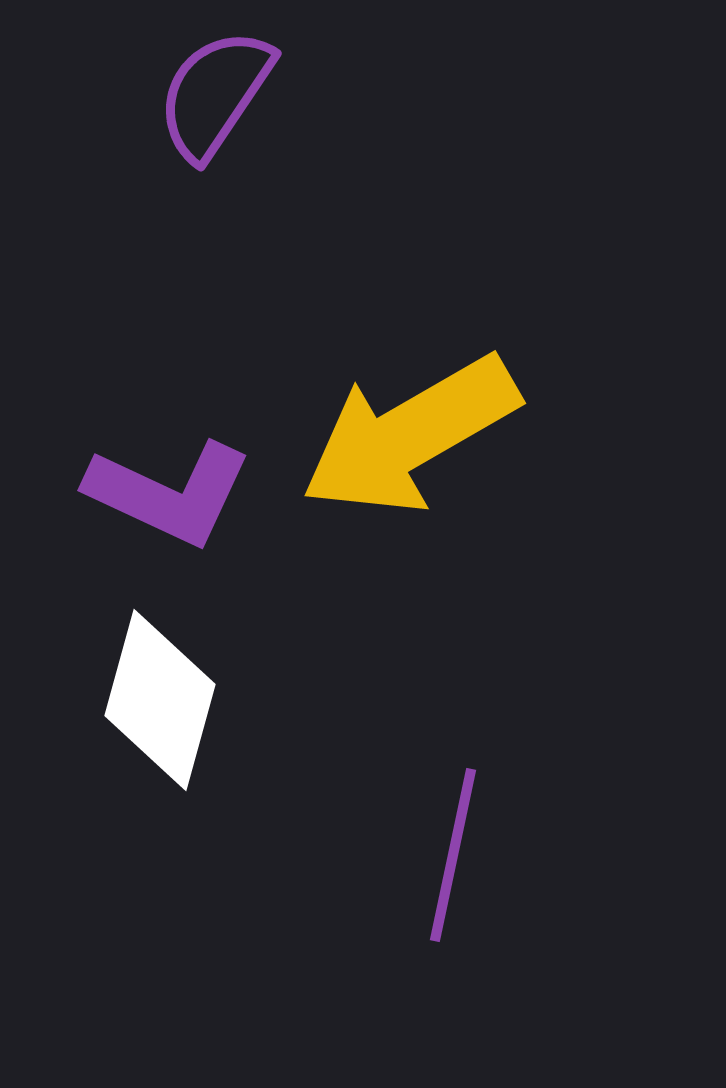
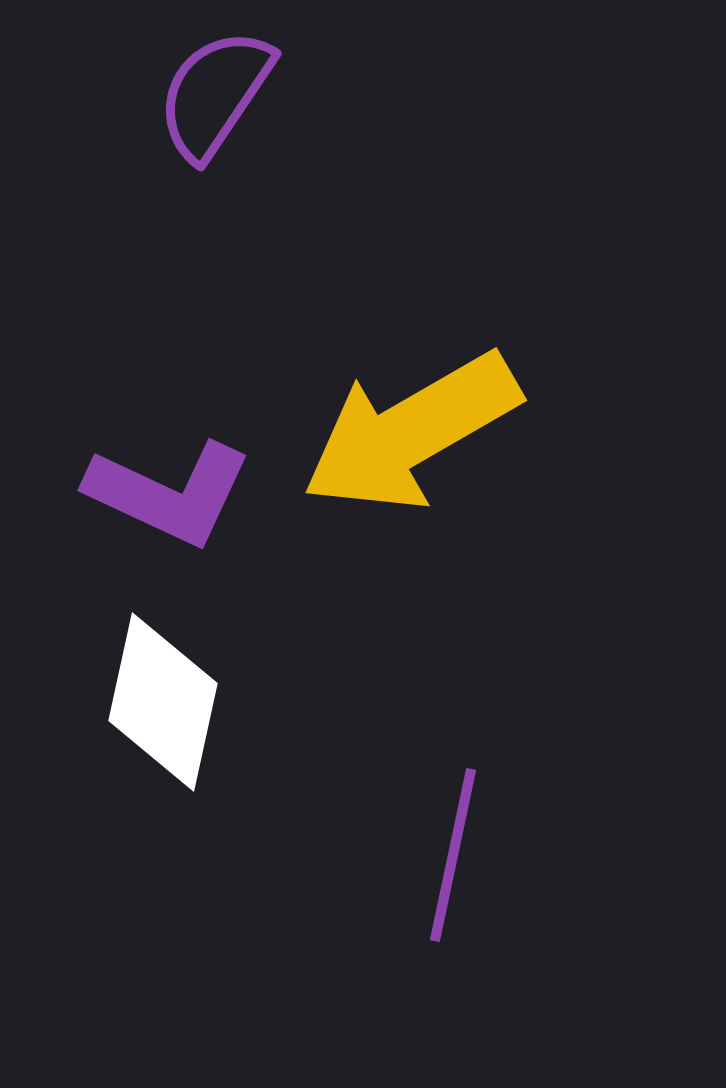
yellow arrow: moved 1 px right, 3 px up
white diamond: moved 3 px right, 2 px down; rotated 3 degrees counterclockwise
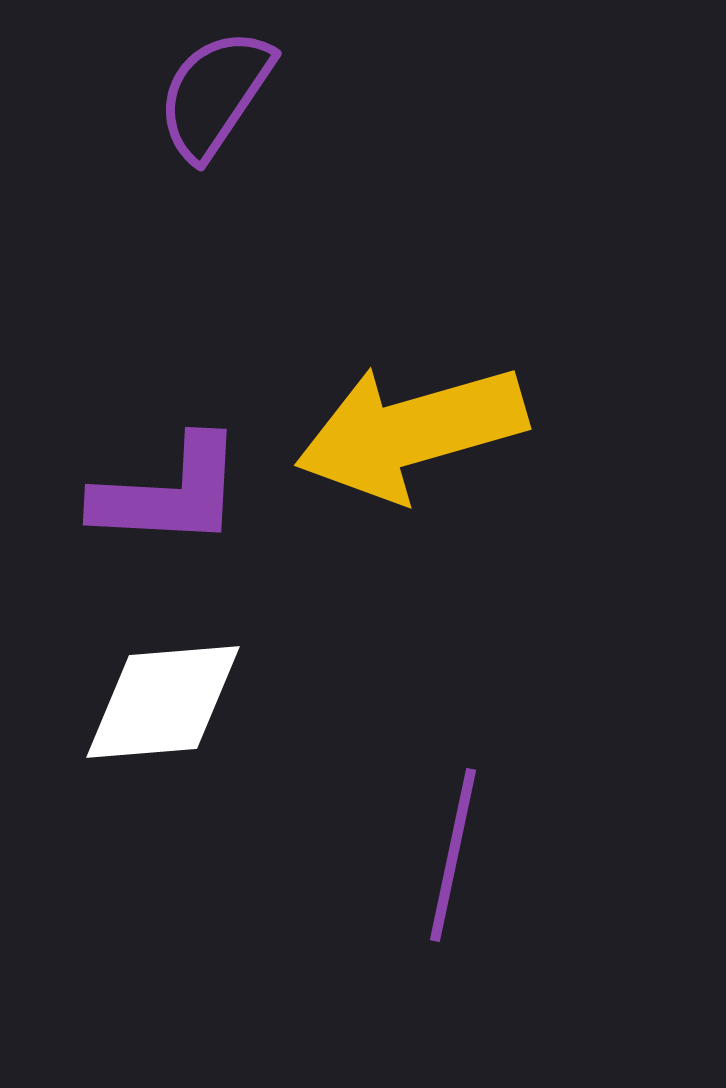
yellow arrow: rotated 14 degrees clockwise
purple L-shape: rotated 22 degrees counterclockwise
white diamond: rotated 73 degrees clockwise
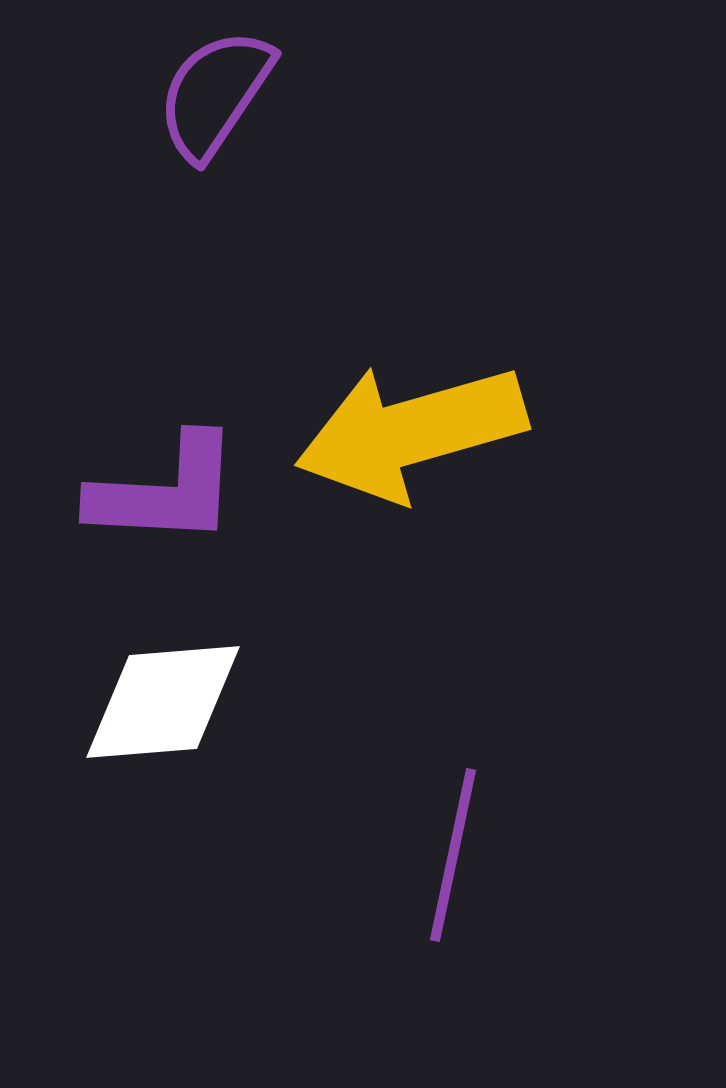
purple L-shape: moved 4 px left, 2 px up
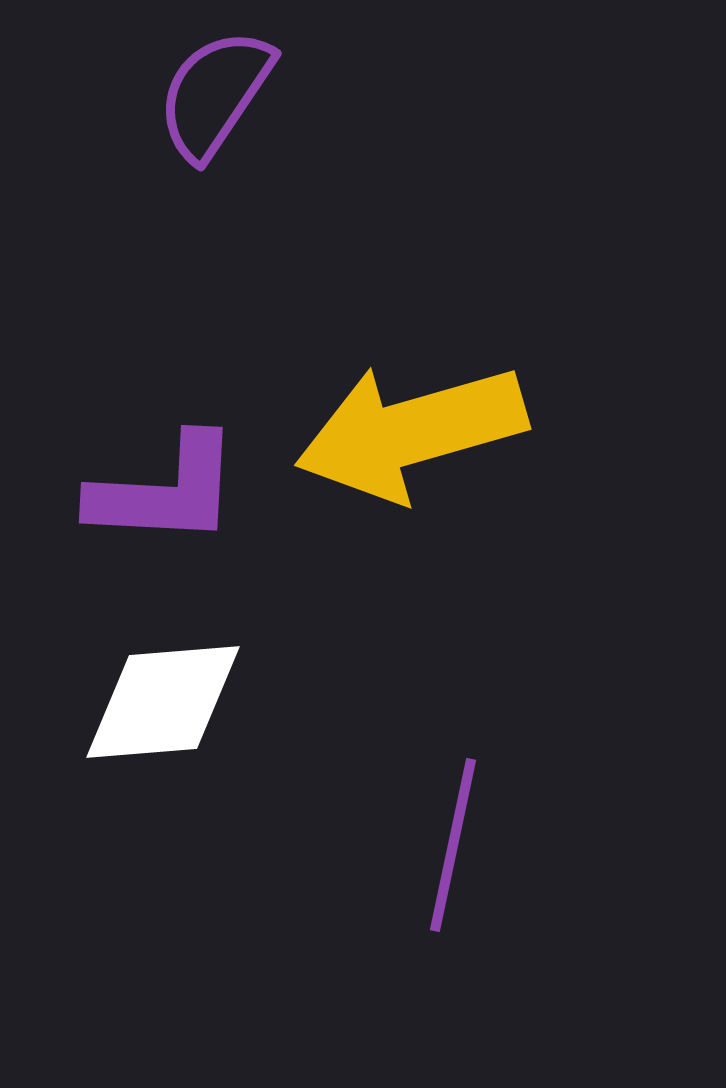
purple line: moved 10 px up
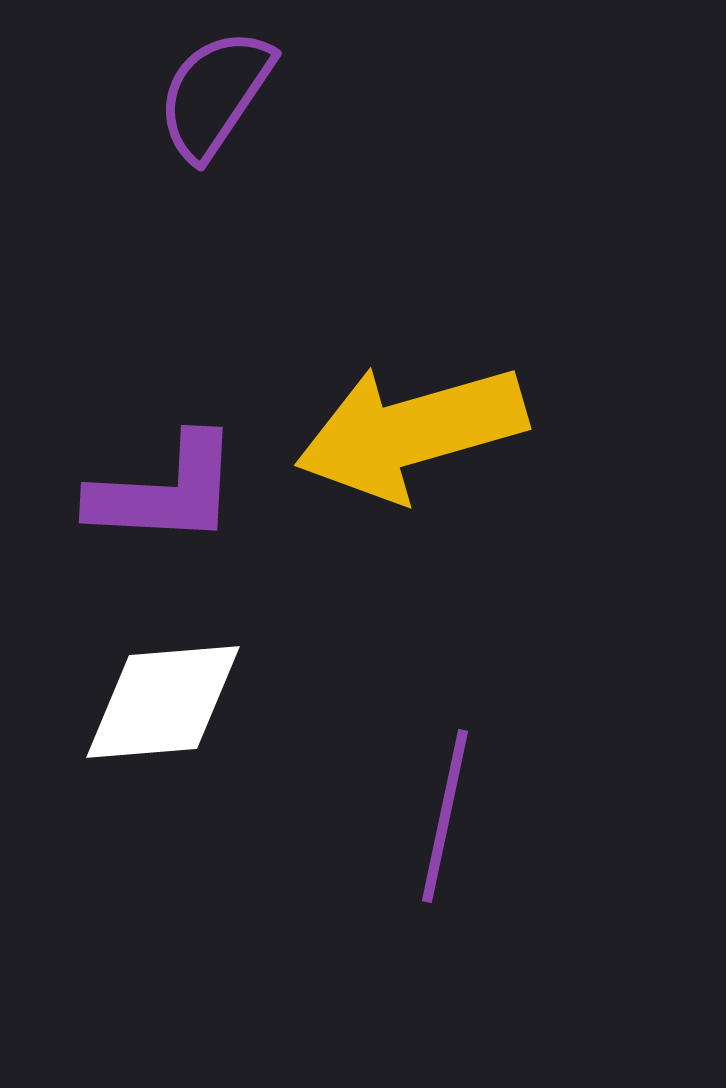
purple line: moved 8 px left, 29 px up
